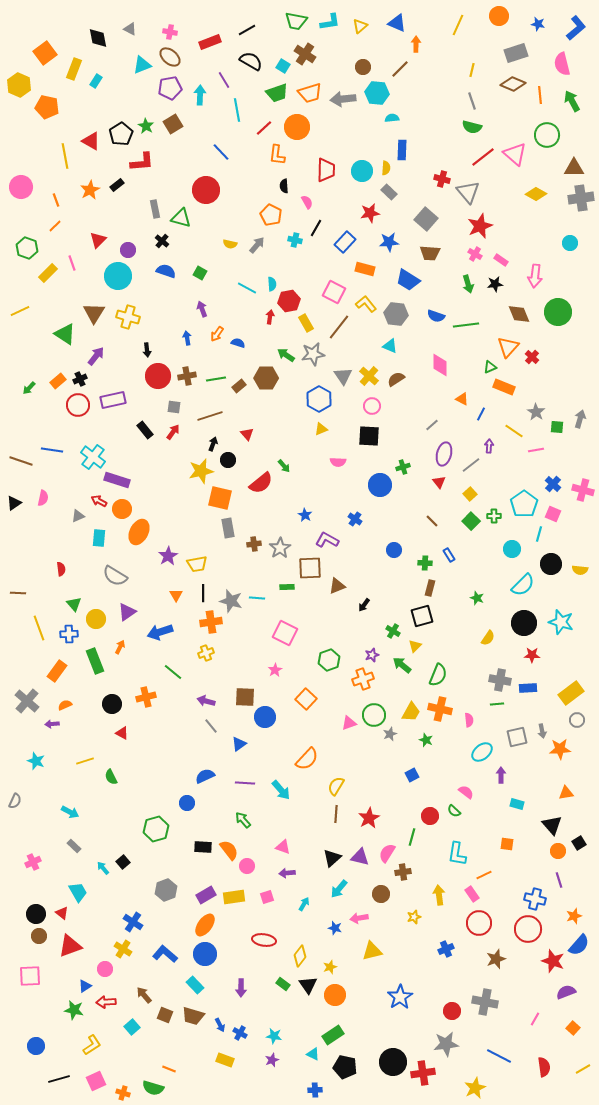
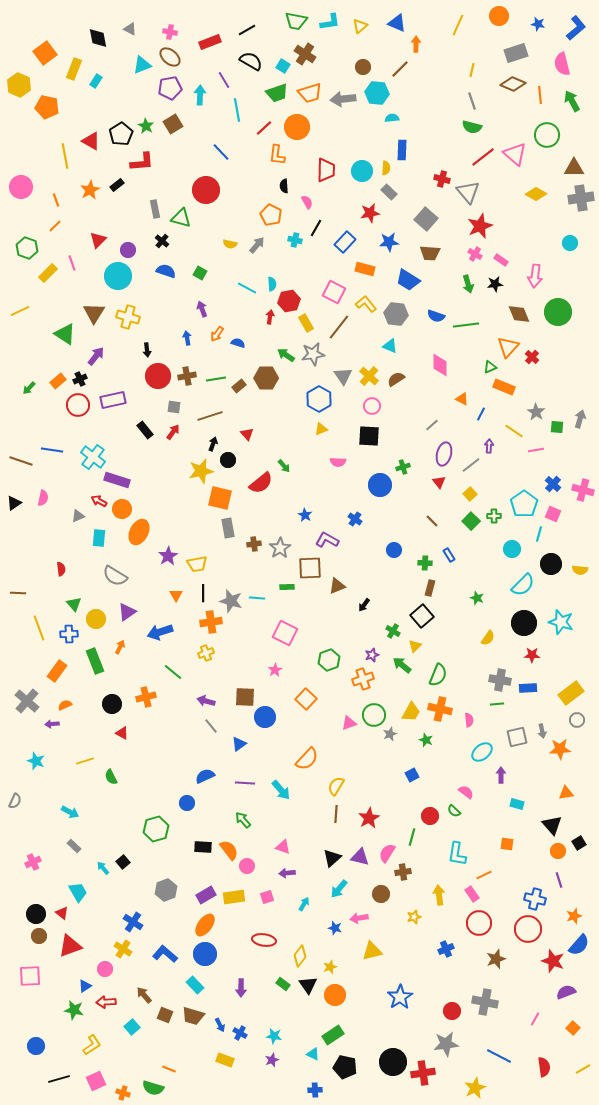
black square at (422, 616): rotated 25 degrees counterclockwise
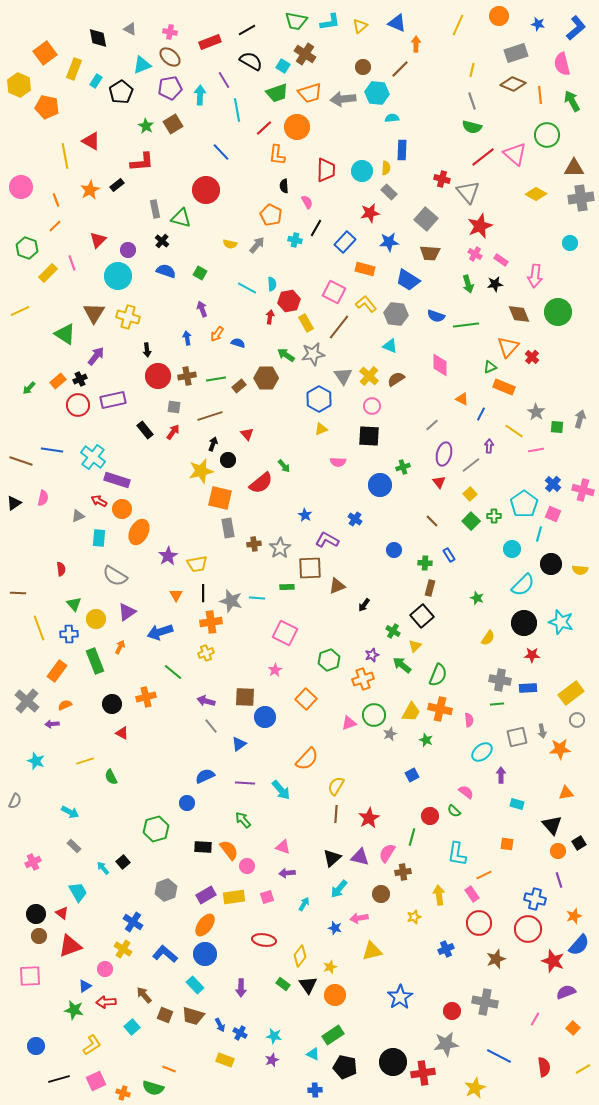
black pentagon at (121, 134): moved 42 px up
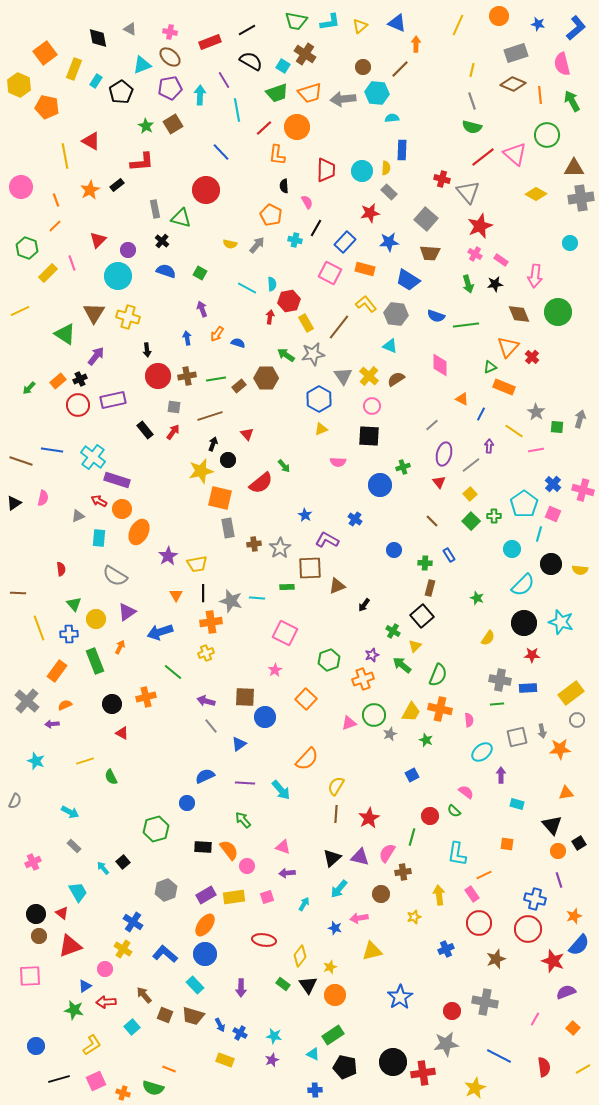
pink square at (334, 292): moved 4 px left, 19 px up
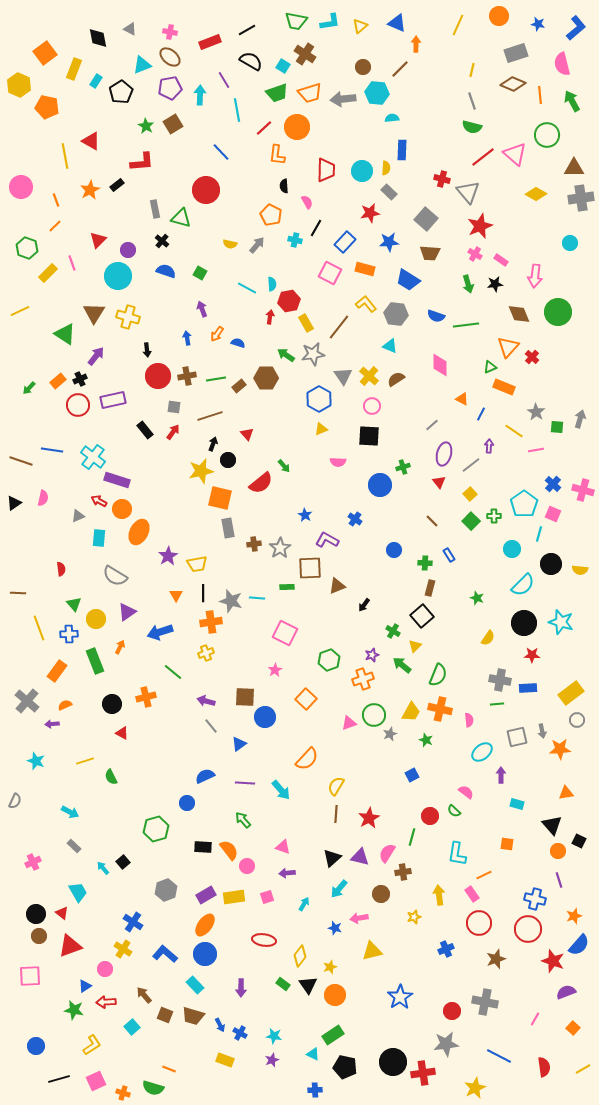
black square at (579, 843): moved 2 px up; rotated 32 degrees counterclockwise
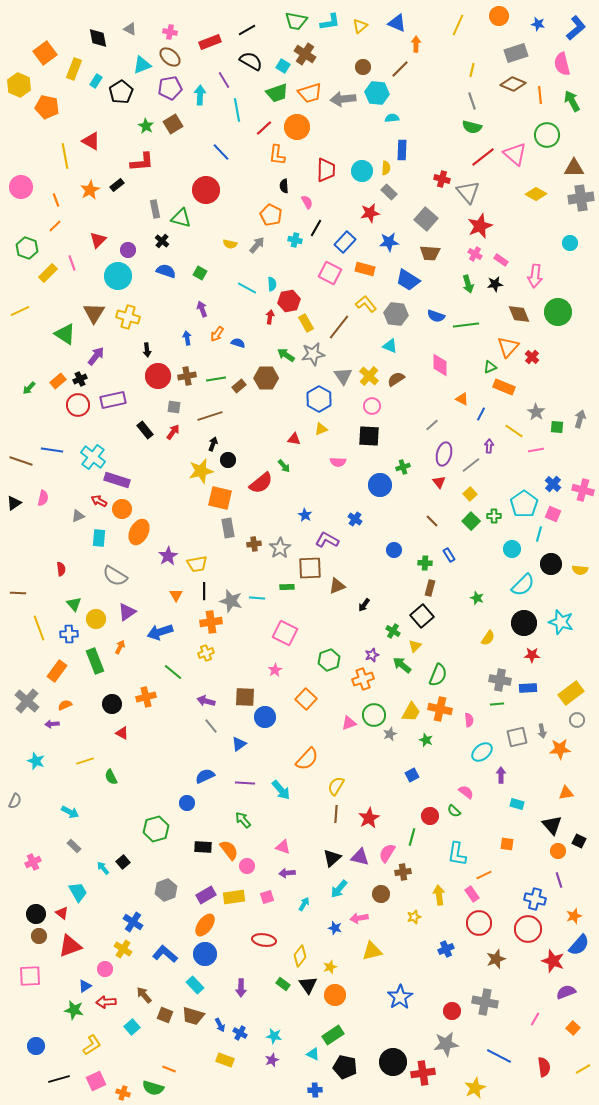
red triangle at (247, 434): moved 47 px right, 5 px down; rotated 40 degrees counterclockwise
black line at (203, 593): moved 1 px right, 2 px up
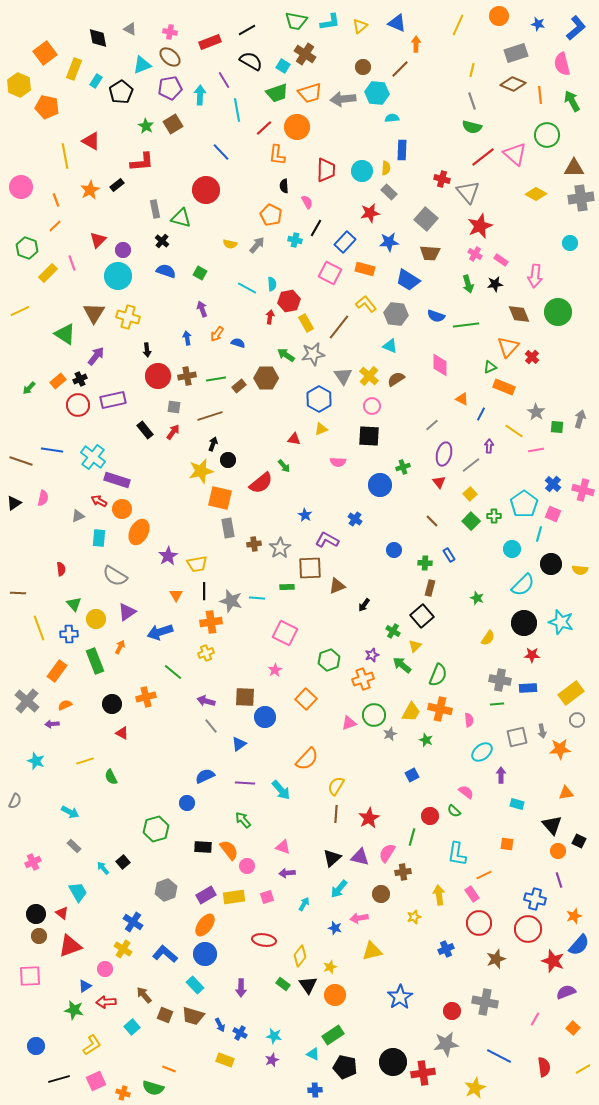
purple circle at (128, 250): moved 5 px left
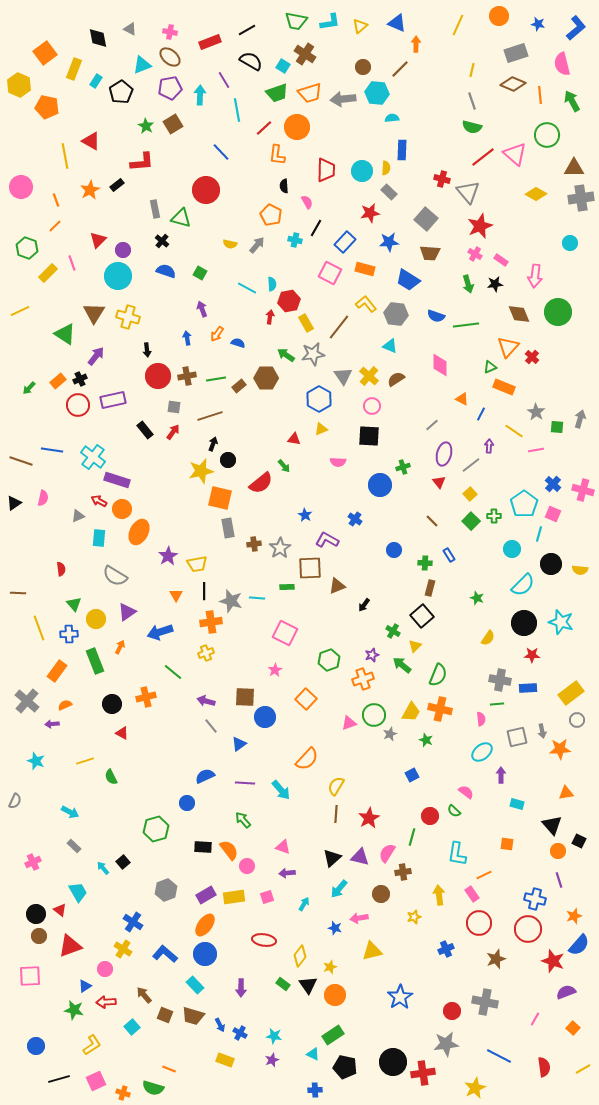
pink semicircle at (469, 720): moved 12 px right, 1 px up
red triangle at (62, 913): moved 2 px left, 3 px up
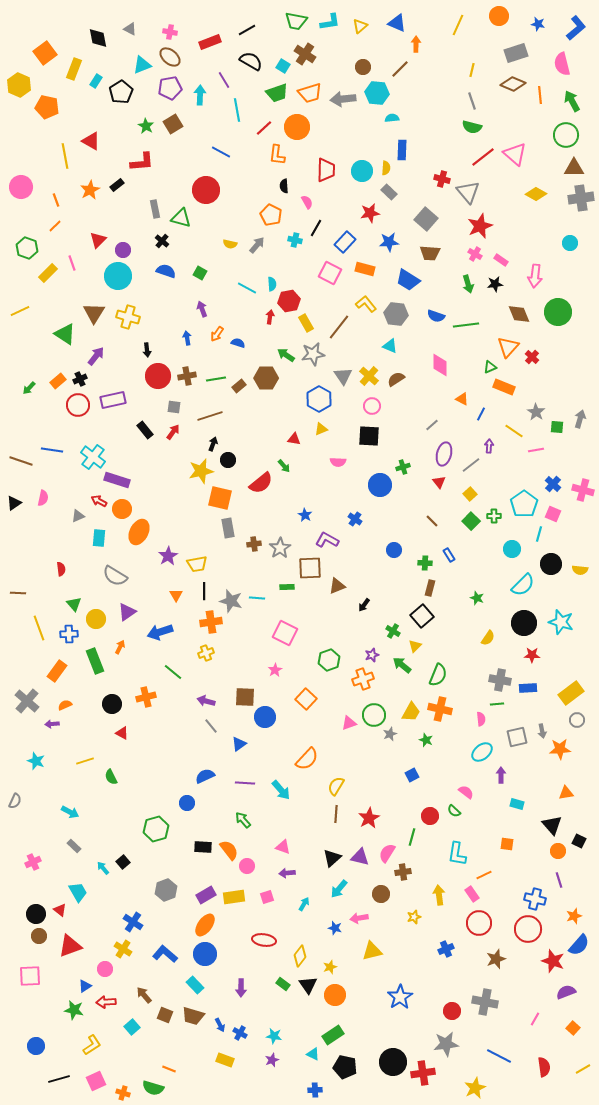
green circle at (547, 135): moved 19 px right
blue line at (221, 152): rotated 18 degrees counterclockwise
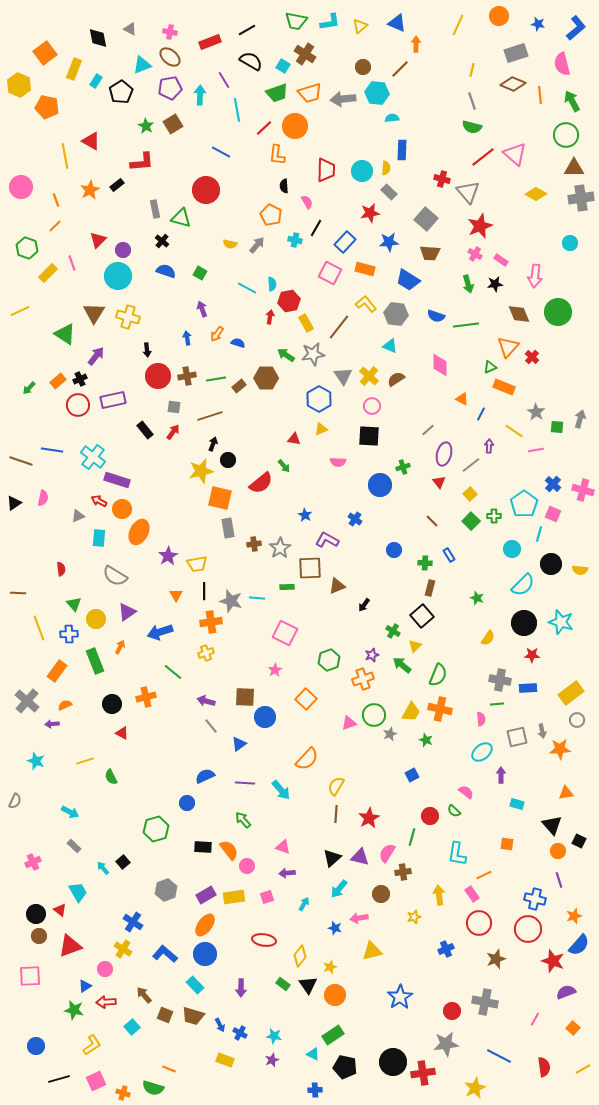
orange circle at (297, 127): moved 2 px left, 1 px up
gray line at (432, 425): moved 4 px left, 5 px down
